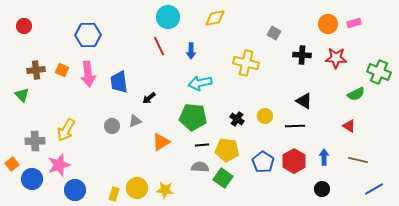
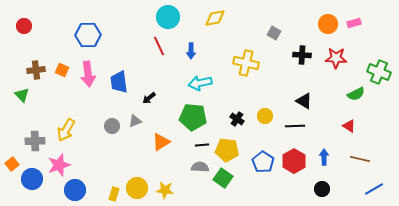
brown line at (358, 160): moved 2 px right, 1 px up
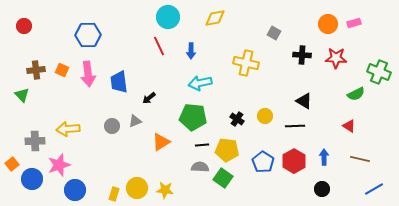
yellow arrow at (66, 130): moved 2 px right, 1 px up; rotated 55 degrees clockwise
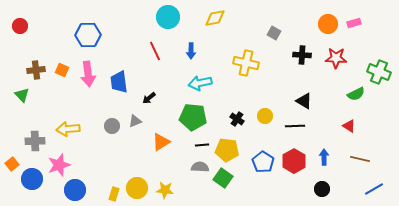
red circle at (24, 26): moved 4 px left
red line at (159, 46): moved 4 px left, 5 px down
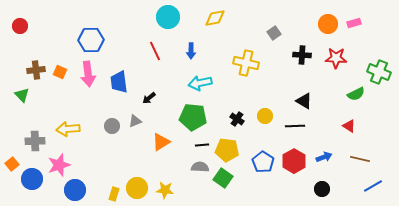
gray square at (274, 33): rotated 24 degrees clockwise
blue hexagon at (88, 35): moved 3 px right, 5 px down
orange square at (62, 70): moved 2 px left, 2 px down
blue arrow at (324, 157): rotated 70 degrees clockwise
blue line at (374, 189): moved 1 px left, 3 px up
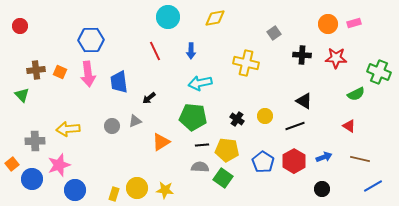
black line at (295, 126): rotated 18 degrees counterclockwise
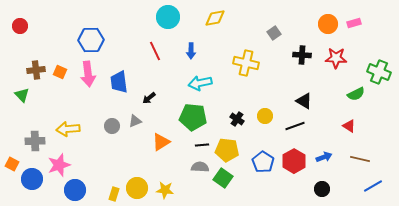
orange square at (12, 164): rotated 24 degrees counterclockwise
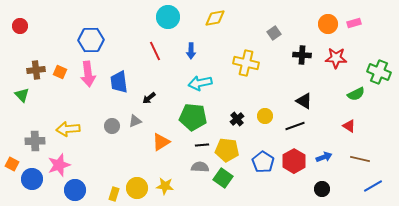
black cross at (237, 119): rotated 16 degrees clockwise
yellow star at (165, 190): moved 4 px up
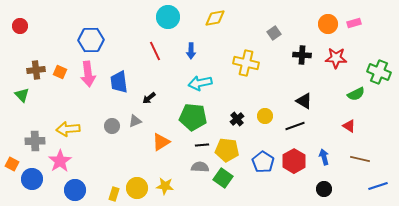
blue arrow at (324, 157): rotated 84 degrees counterclockwise
pink star at (59, 165): moved 1 px right, 4 px up; rotated 15 degrees counterclockwise
blue line at (373, 186): moved 5 px right; rotated 12 degrees clockwise
black circle at (322, 189): moved 2 px right
